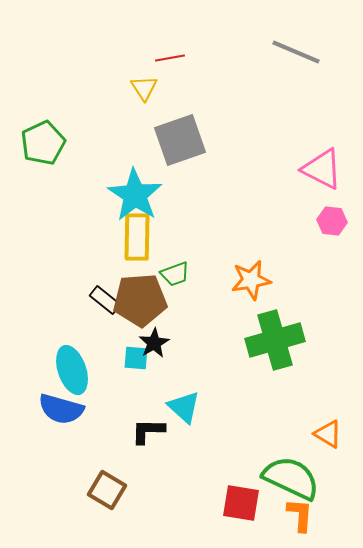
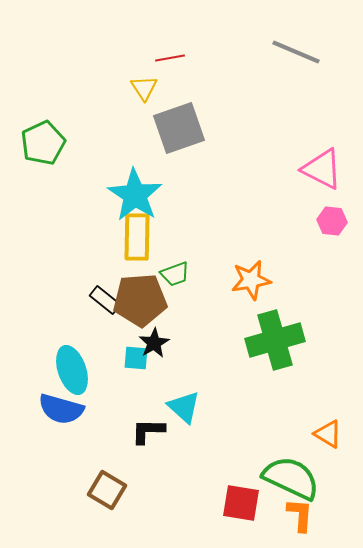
gray square: moved 1 px left, 12 px up
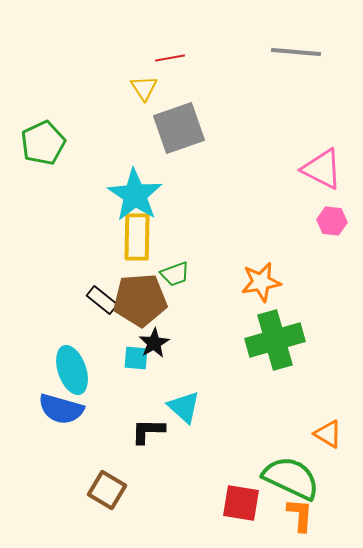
gray line: rotated 18 degrees counterclockwise
orange star: moved 10 px right, 2 px down
black rectangle: moved 3 px left
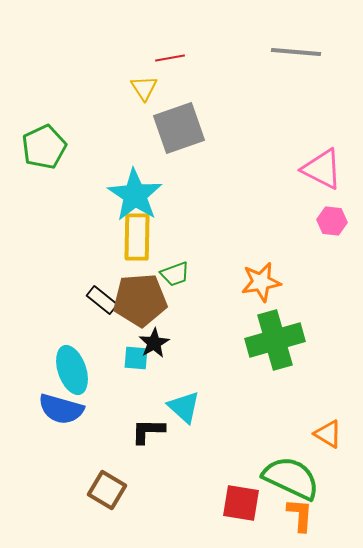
green pentagon: moved 1 px right, 4 px down
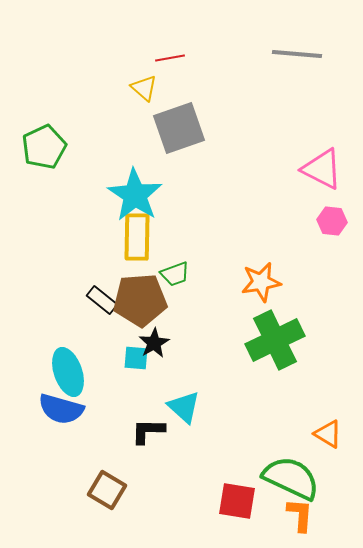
gray line: moved 1 px right, 2 px down
yellow triangle: rotated 16 degrees counterclockwise
green cross: rotated 10 degrees counterclockwise
cyan ellipse: moved 4 px left, 2 px down
red square: moved 4 px left, 2 px up
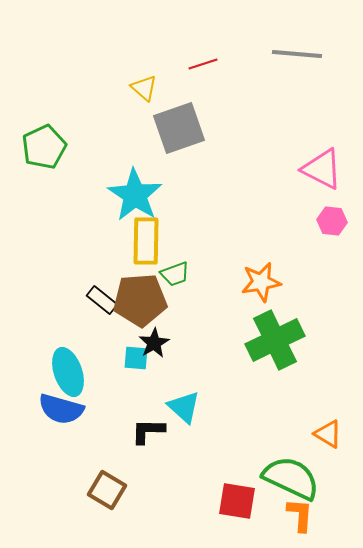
red line: moved 33 px right, 6 px down; rotated 8 degrees counterclockwise
yellow rectangle: moved 9 px right, 4 px down
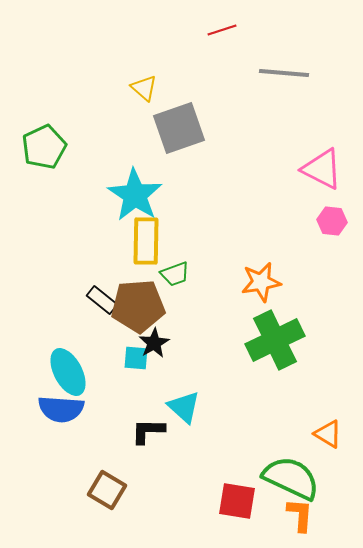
gray line: moved 13 px left, 19 px down
red line: moved 19 px right, 34 px up
brown pentagon: moved 2 px left, 6 px down
cyan ellipse: rotated 9 degrees counterclockwise
blue semicircle: rotated 12 degrees counterclockwise
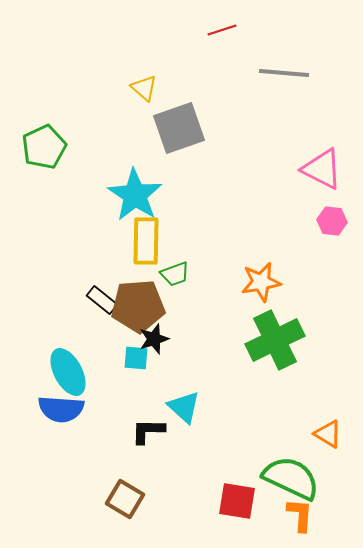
black star: moved 4 px up; rotated 12 degrees clockwise
brown square: moved 18 px right, 9 px down
